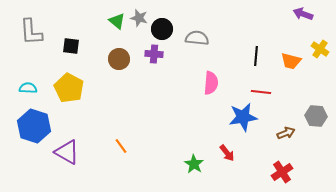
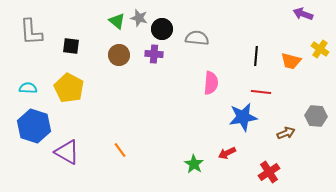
brown circle: moved 4 px up
orange line: moved 1 px left, 4 px down
red arrow: rotated 102 degrees clockwise
red cross: moved 13 px left
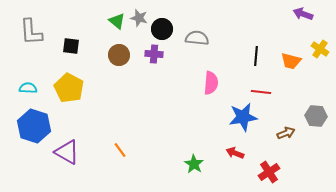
red arrow: moved 8 px right; rotated 48 degrees clockwise
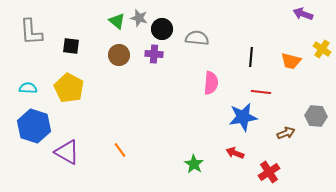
yellow cross: moved 2 px right
black line: moved 5 px left, 1 px down
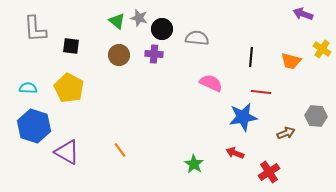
gray L-shape: moved 4 px right, 3 px up
pink semicircle: rotated 70 degrees counterclockwise
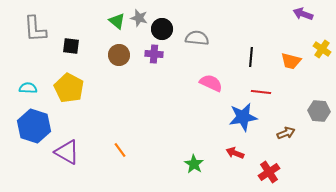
gray hexagon: moved 3 px right, 5 px up
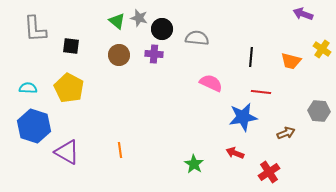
orange line: rotated 28 degrees clockwise
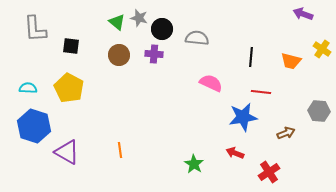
green triangle: moved 1 px down
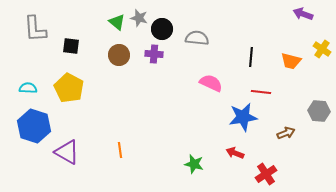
green star: rotated 18 degrees counterclockwise
red cross: moved 3 px left, 2 px down
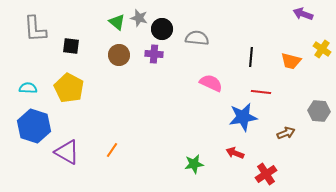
orange line: moved 8 px left; rotated 42 degrees clockwise
green star: rotated 24 degrees counterclockwise
